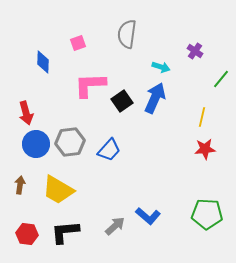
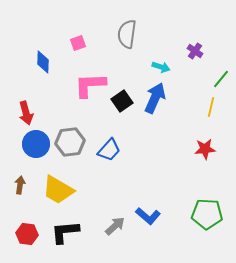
yellow line: moved 9 px right, 10 px up
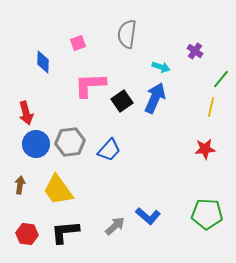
yellow trapezoid: rotated 24 degrees clockwise
